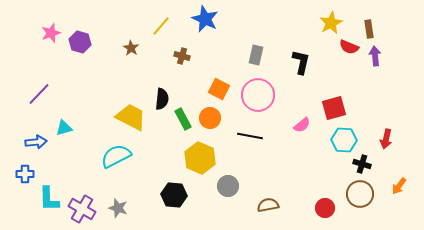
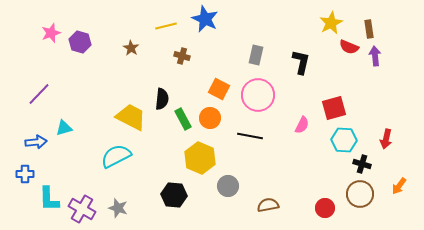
yellow line: moved 5 px right; rotated 35 degrees clockwise
pink semicircle: rotated 24 degrees counterclockwise
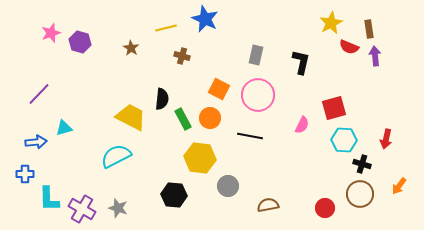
yellow line: moved 2 px down
yellow hexagon: rotated 16 degrees counterclockwise
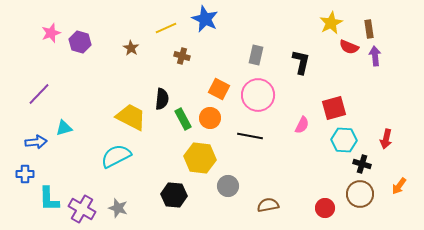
yellow line: rotated 10 degrees counterclockwise
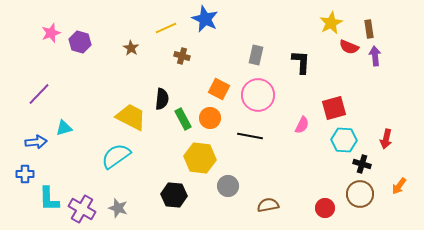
black L-shape: rotated 10 degrees counterclockwise
cyan semicircle: rotated 8 degrees counterclockwise
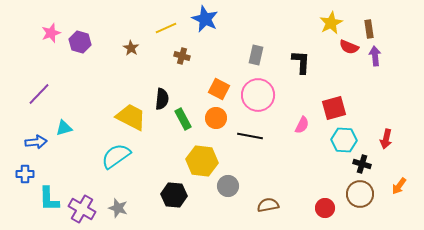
orange circle: moved 6 px right
yellow hexagon: moved 2 px right, 3 px down
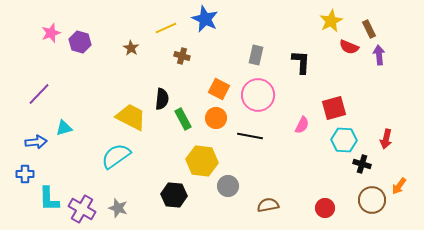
yellow star: moved 2 px up
brown rectangle: rotated 18 degrees counterclockwise
purple arrow: moved 4 px right, 1 px up
brown circle: moved 12 px right, 6 px down
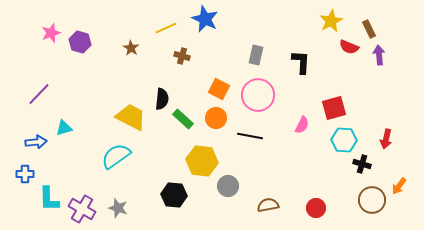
green rectangle: rotated 20 degrees counterclockwise
red circle: moved 9 px left
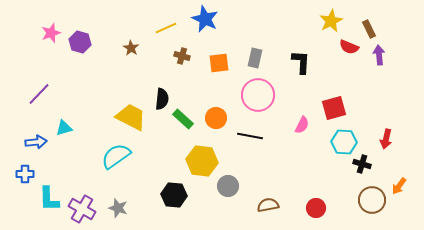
gray rectangle: moved 1 px left, 3 px down
orange square: moved 26 px up; rotated 35 degrees counterclockwise
cyan hexagon: moved 2 px down
